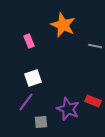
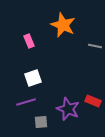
purple line: rotated 36 degrees clockwise
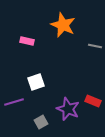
pink rectangle: moved 2 px left; rotated 56 degrees counterclockwise
white square: moved 3 px right, 4 px down
purple line: moved 12 px left
gray square: rotated 24 degrees counterclockwise
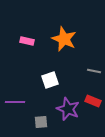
orange star: moved 1 px right, 14 px down
gray line: moved 1 px left, 25 px down
white square: moved 14 px right, 2 px up
purple line: moved 1 px right; rotated 18 degrees clockwise
gray square: rotated 24 degrees clockwise
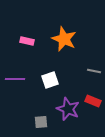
purple line: moved 23 px up
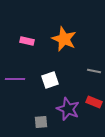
red rectangle: moved 1 px right, 1 px down
